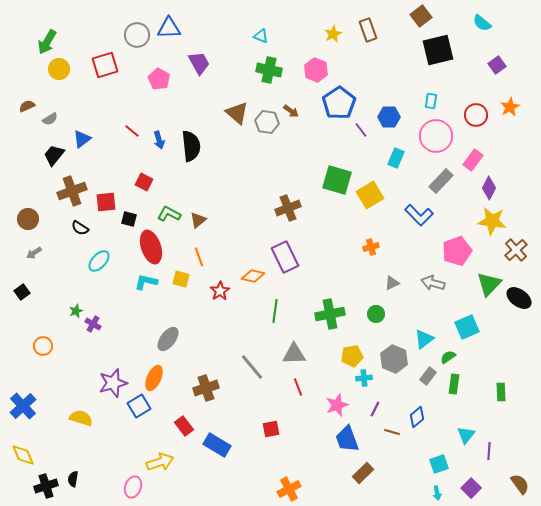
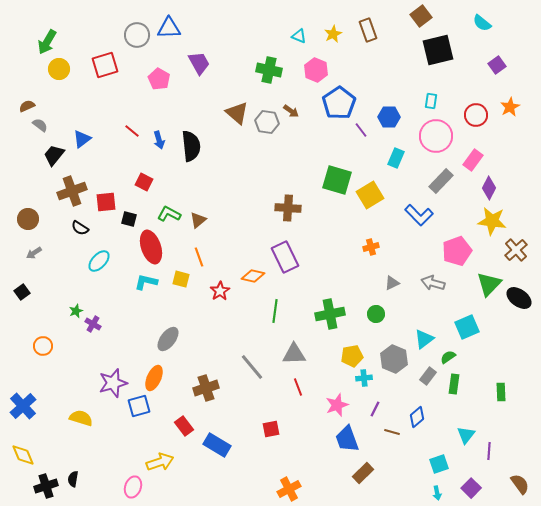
cyan triangle at (261, 36): moved 38 px right
gray semicircle at (50, 119): moved 10 px left, 6 px down; rotated 112 degrees counterclockwise
brown cross at (288, 208): rotated 25 degrees clockwise
blue square at (139, 406): rotated 15 degrees clockwise
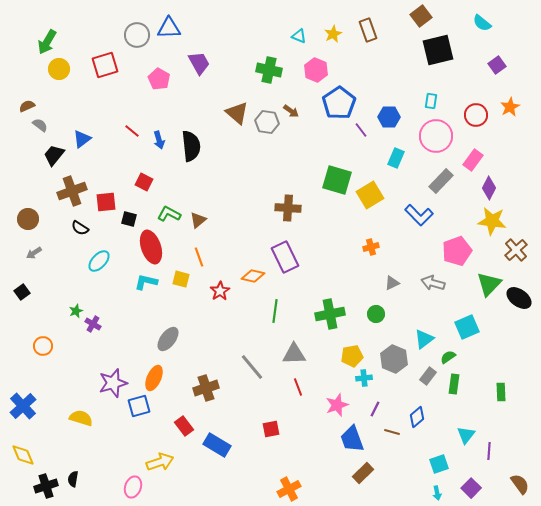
blue trapezoid at (347, 439): moved 5 px right
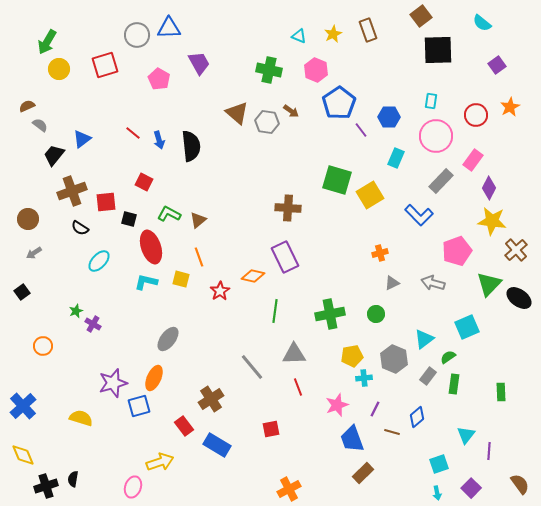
black square at (438, 50): rotated 12 degrees clockwise
red line at (132, 131): moved 1 px right, 2 px down
orange cross at (371, 247): moved 9 px right, 6 px down
brown cross at (206, 388): moved 5 px right, 11 px down; rotated 15 degrees counterclockwise
